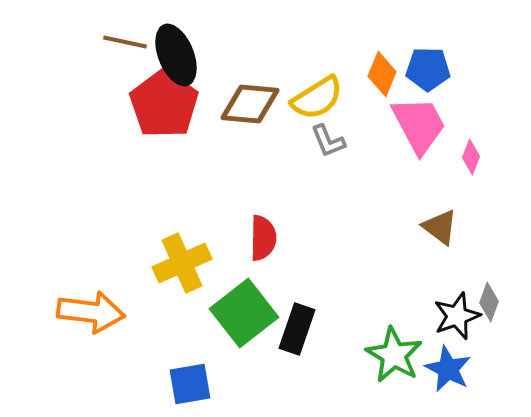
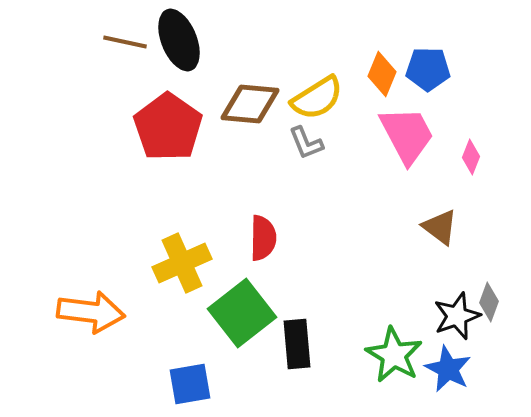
black ellipse: moved 3 px right, 15 px up
red pentagon: moved 4 px right, 23 px down
pink trapezoid: moved 12 px left, 10 px down
gray L-shape: moved 22 px left, 2 px down
green square: moved 2 px left
black rectangle: moved 15 px down; rotated 24 degrees counterclockwise
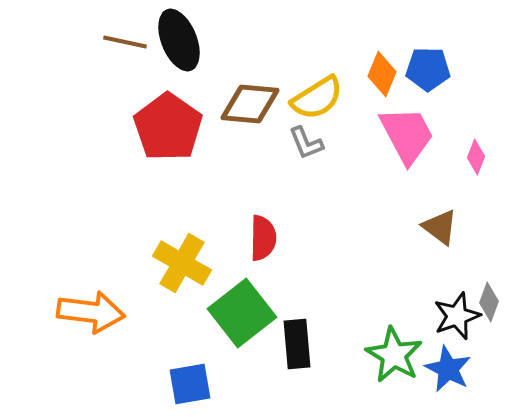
pink diamond: moved 5 px right
yellow cross: rotated 36 degrees counterclockwise
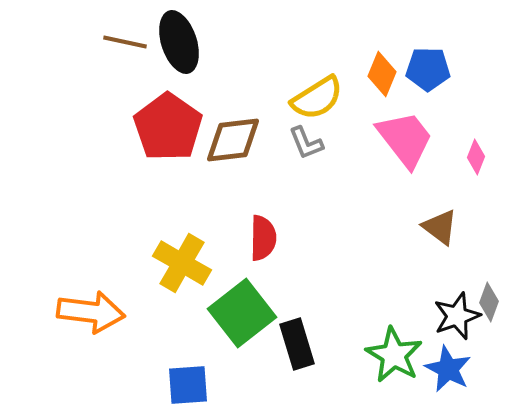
black ellipse: moved 2 px down; rotated 4 degrees clockwise
brown diamond: moved 17 px left, 36 px down; rotated 12 degrees counterclockwise
pink trapezoid: moved 2 px left, 4 px down; rotated 10 degrees counterclockwise
black rectangle: rotated 12 degrees counterclockwise
blue square: moved 2 px left, 1 px down; rotated 6 degrees clockwise
